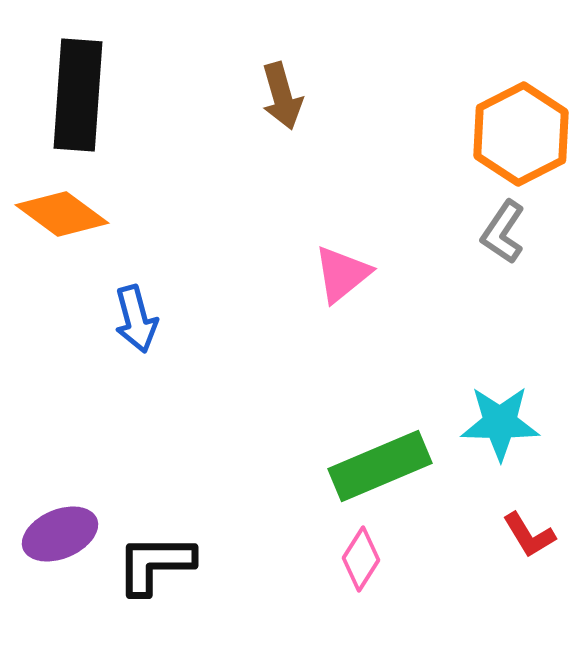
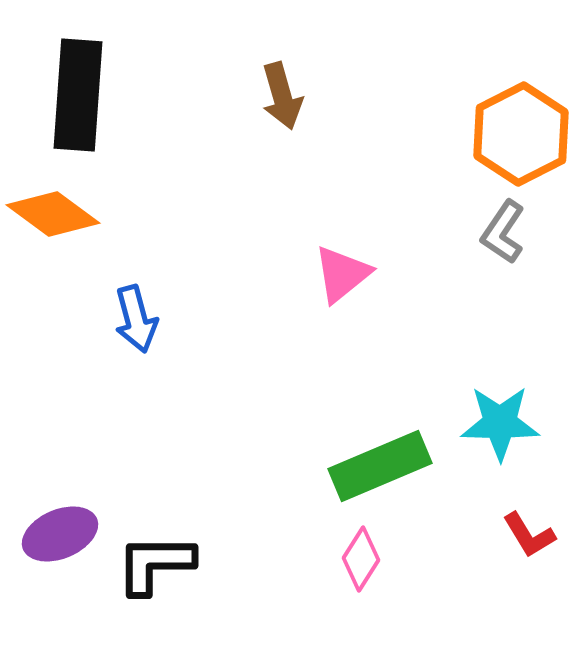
orange diamond: moved 9 px left
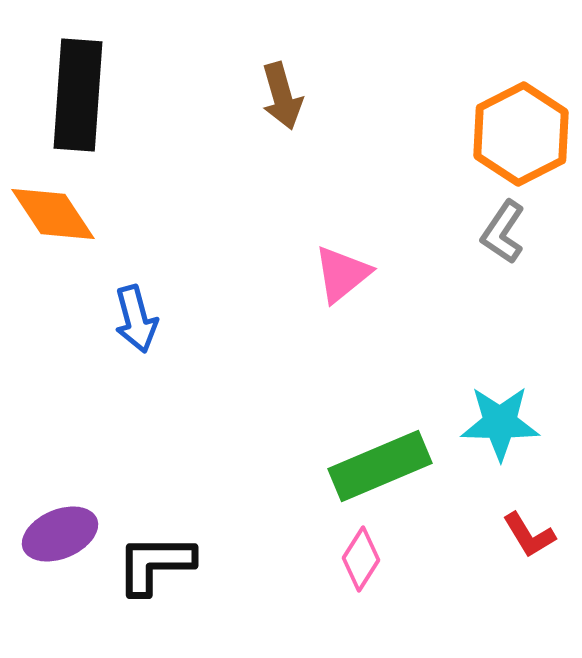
orange diamond: rotated 20 degrees clockwise
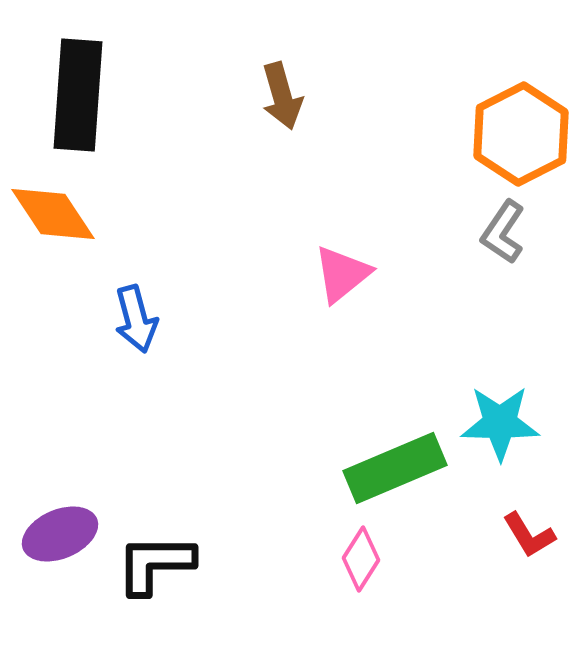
green rectangle: moved 15 px right, 2 px down
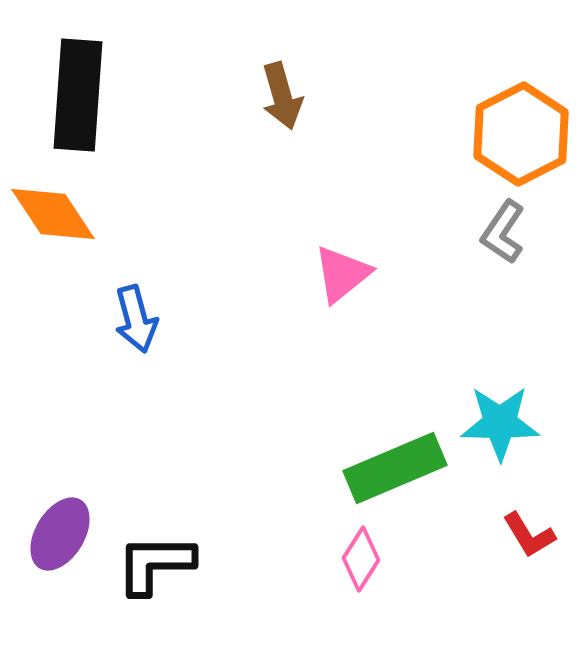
purple ellipse: rotated 36 degrees counterclockwise
